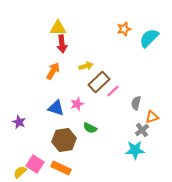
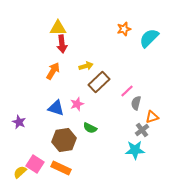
pink line: moved 14 px right
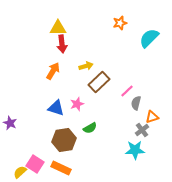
orange star: moved 4 px left, 6 px up
purple star: moved 9 px left, 1 px down
green semicircle: rotated 56 degrees counterclockwise
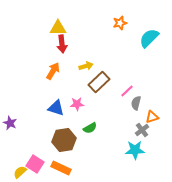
pink star: rotated 16 degrees clockwise
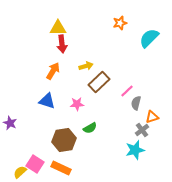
blue triangle: moved 9 px left, 7 px up
cyan star: rotated 12 degrees counterclockwise
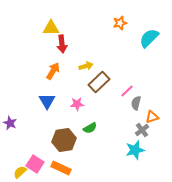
yellow triangle: moved 7 px left
blue triangle: rotated 42 degrees clockwise
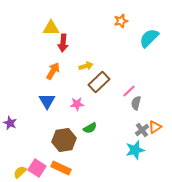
orange star: moved 1 px right, 2 px up
red arrow: moved 1 px right, 1 px up; rotated 12 degrees clockwise
pink line: moved 2 px right
orange triangle: moved 3 px right, 10 px down; rotated 16 degrees counterclockwise
pink square: moved 2 px right, 4 px down
